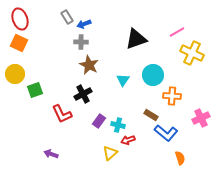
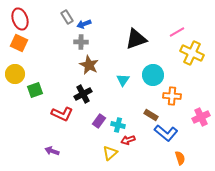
red L-shape: rotated 40 degrees counterclockwise
pink cross: moved 1 px up
purple arrow: moved 1 px right, 3 px up
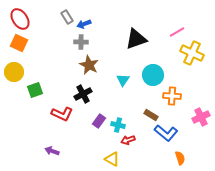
red ellipse: rotated 15 degrees counterclockwise
yellow circle: moved 1 px left, 2 px up
yellow triangle: moved 2 px right, 6 px down; rotated 49 degrees counterclockwise
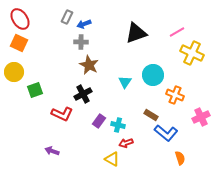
gray rectangle: rotated 56 degrees clockwise
black triangle: moved 6 px up
cyan triangle: moved 2 px right, 2 px down
orange cross: moved 3 px right, 1 px up; rotated 18 degrees clockwise
red arrow: moved 2 px left, 3 px down
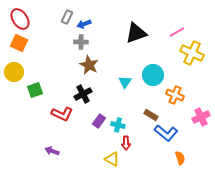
red arrow: rotated 72 degrees counterclockwise
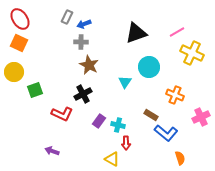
cyan circle: moved 4 px left, 8 px up
